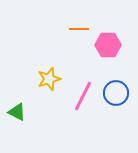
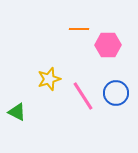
pink line: rotated 60 degrees counterclockwise
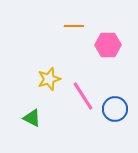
orange line: moved 5 px left, 3 px up
blue circle: moved 1 px left, 16 px down
green triangle: moved 15 px right, 6 px down
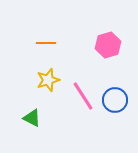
orange line: moved 28 px left, 17 px down
pink hexagon: rotated 15 degrees counterclockwise
yellow star: moved 1 px left, 1 px down
blue circle: moved 9 px up
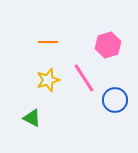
orange line: moved 2 px right, 1 px up
pink line: moved 1 px right, 18 px up
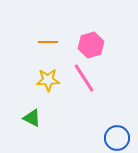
pink hexagon: moved 17 px left
yellow star: rotated 15 degrees clockwise
blue circle: moved 2 px right, 38 px down
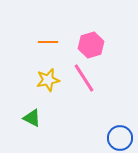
yellow star: rotated 10 degrees counterclockwise
blue circle: moved 3 px right
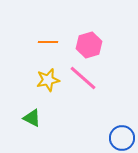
pink hexagon: moved 2 px left
pink line: moved 1 px left; rotated 16 degrees counterclockwise
blue circle: moved 2 px right
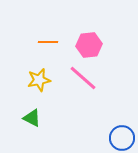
pink hexagon: rotated 10 degrees clockwise
yellow star: moved 9 px left
